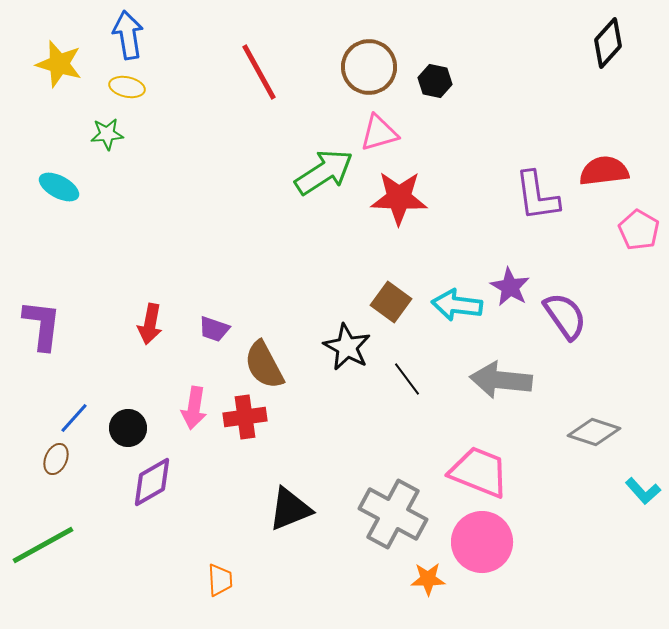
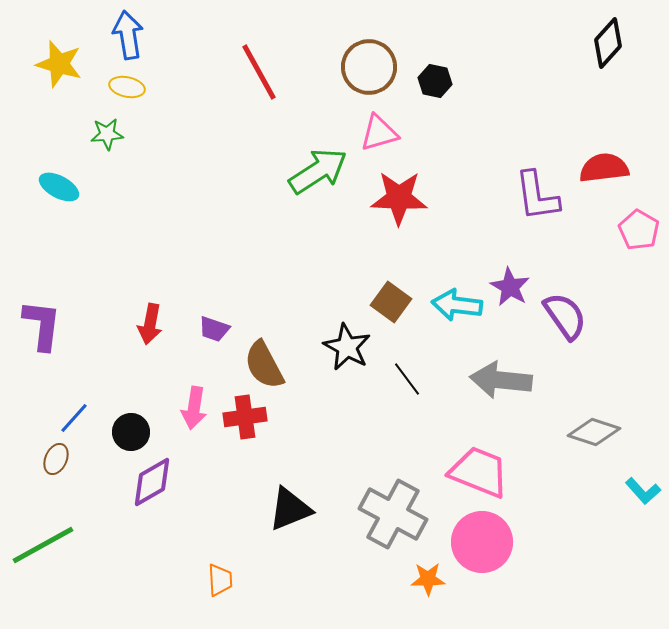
red semicircle at (604, 171): moved 3 px up
green arrow at (324, 172): moved 6 px left, 1 px up
black circle at (128, 428): moved 3 px right, 4 px down
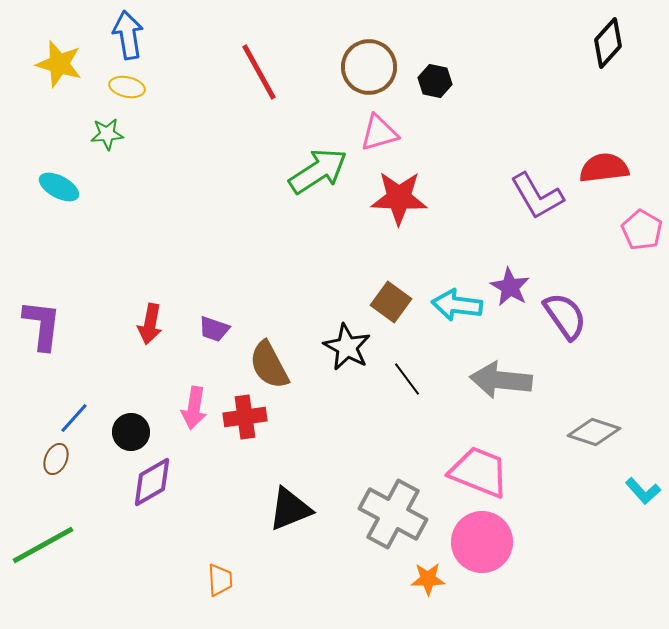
purple L-shape at (537, 196): rotated 22 degrees counterclockwise
pink pentagon at (639, 230): moved 3 px right
brown semicircle at (264, 365): moved 5 px right
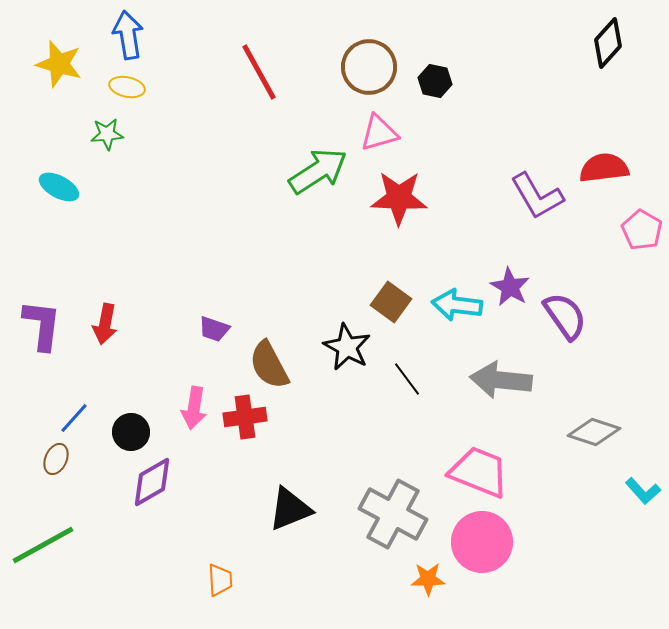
red arrow at (150, 324): moved 45 px left
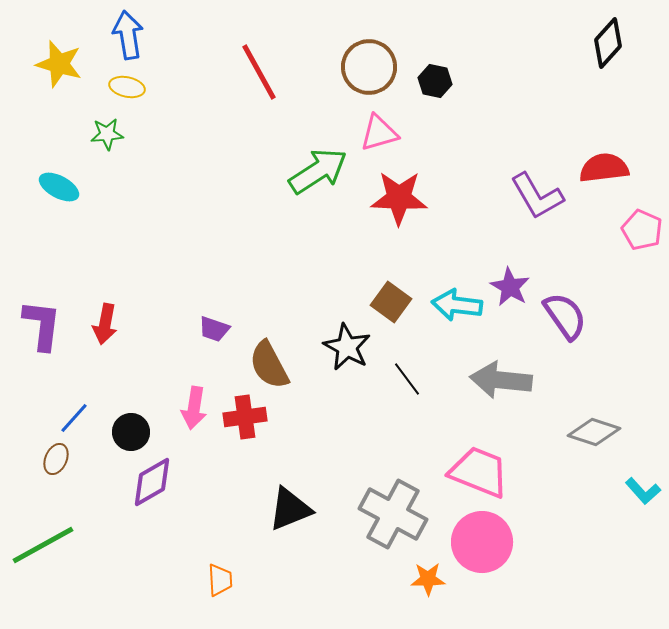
pink pentagon at (642, 230): rotated 6 degrees counterclockwise
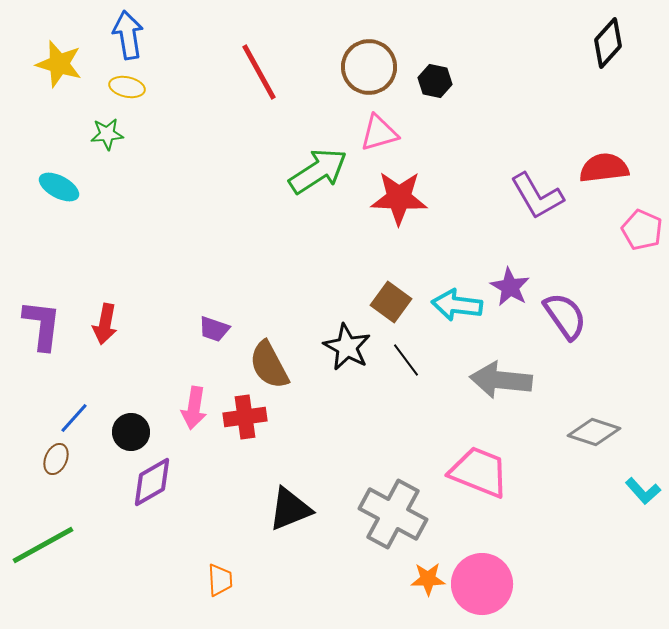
black line at (407, 379): moved 1 px left, 19 px up
pink circle at (482, 542): moved 42 px down
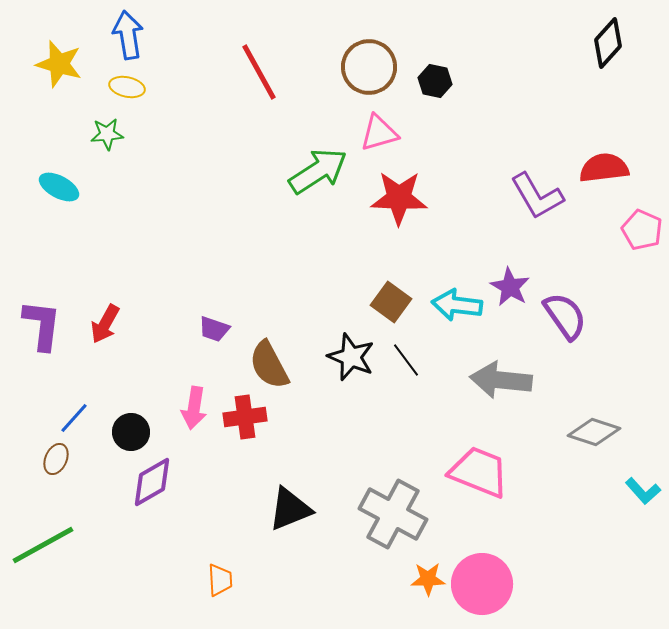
red arrow at (105, 324): rotated 18 degrees clockwise
black star at (347, 347): moved 4 px right, 10 px down; rotated 6 degrees counterclockwise
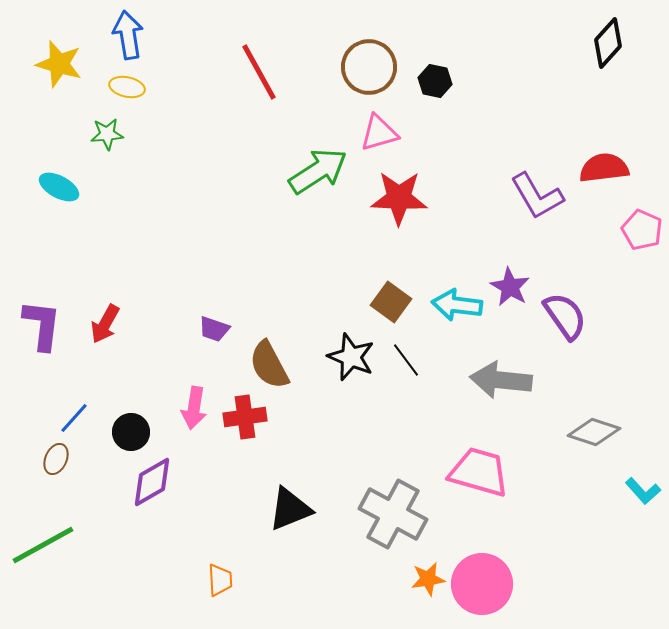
pink trapezoid at (479, 472): rotated 6 degrees counterclockwise
orange star at (428, 579): rotated 8 degrees counterclockwise
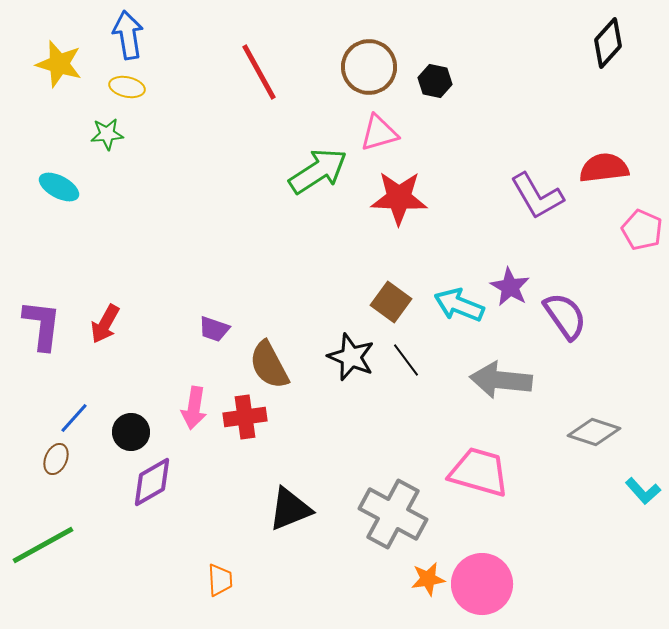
cyan arrow at (457, 305): moved 2 px right; rotated 15 degrees clockwise
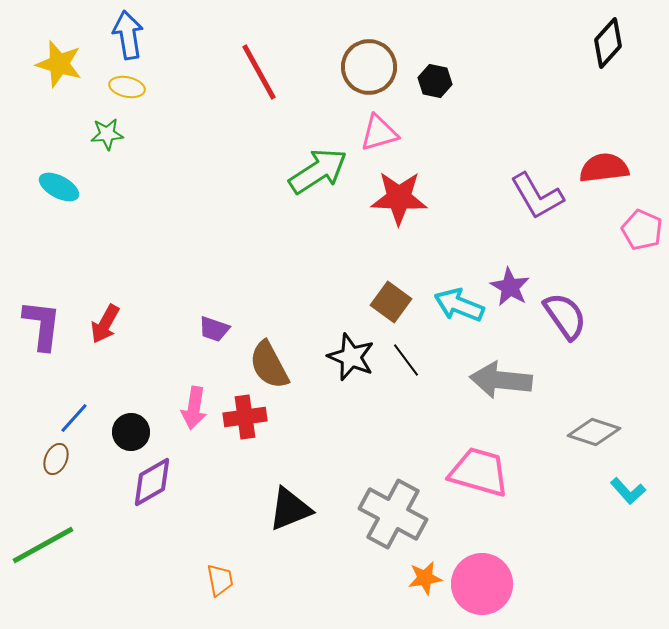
cyan L-shape at (643, 491): moved 15 px left
orange star at (428, 579): moved 3 px left, 1 px up
orange trapezoid at (220, 580): rotated 8 degrees counterclockwise
